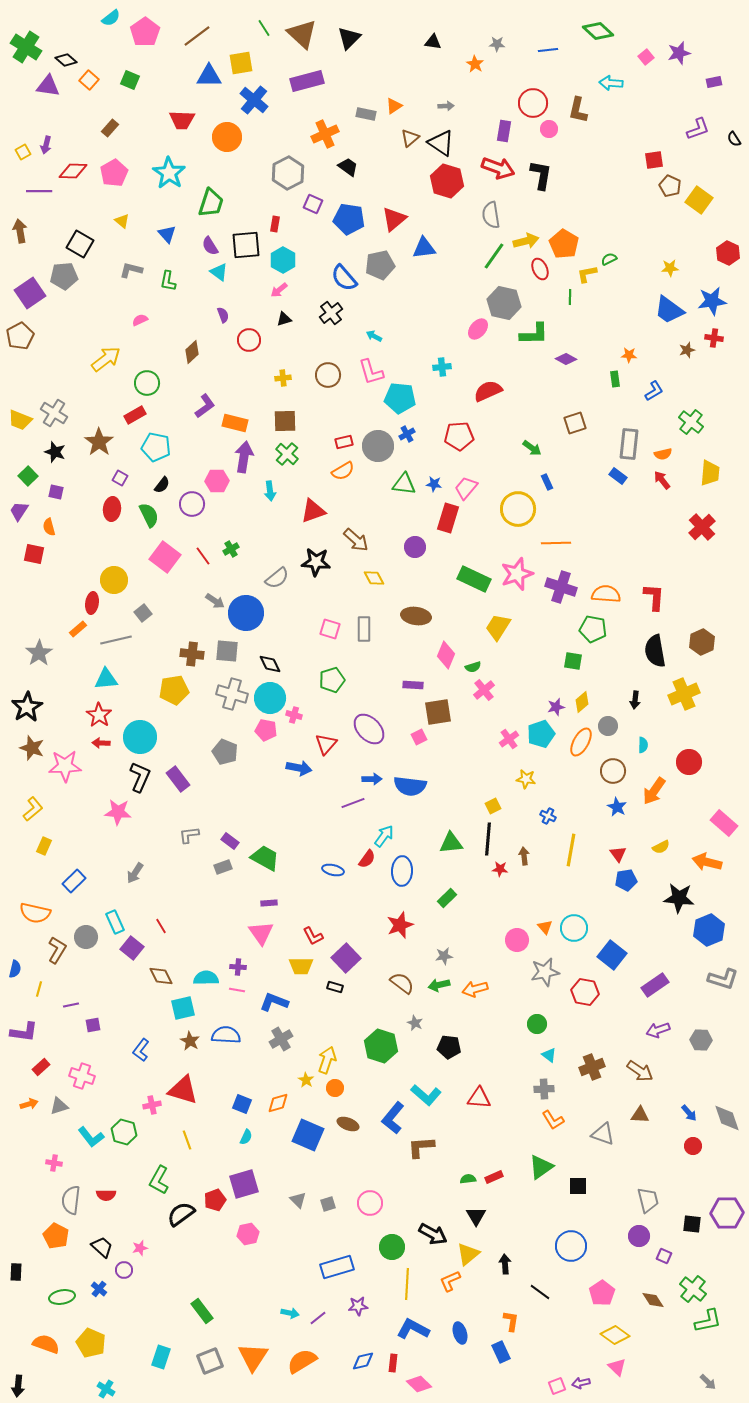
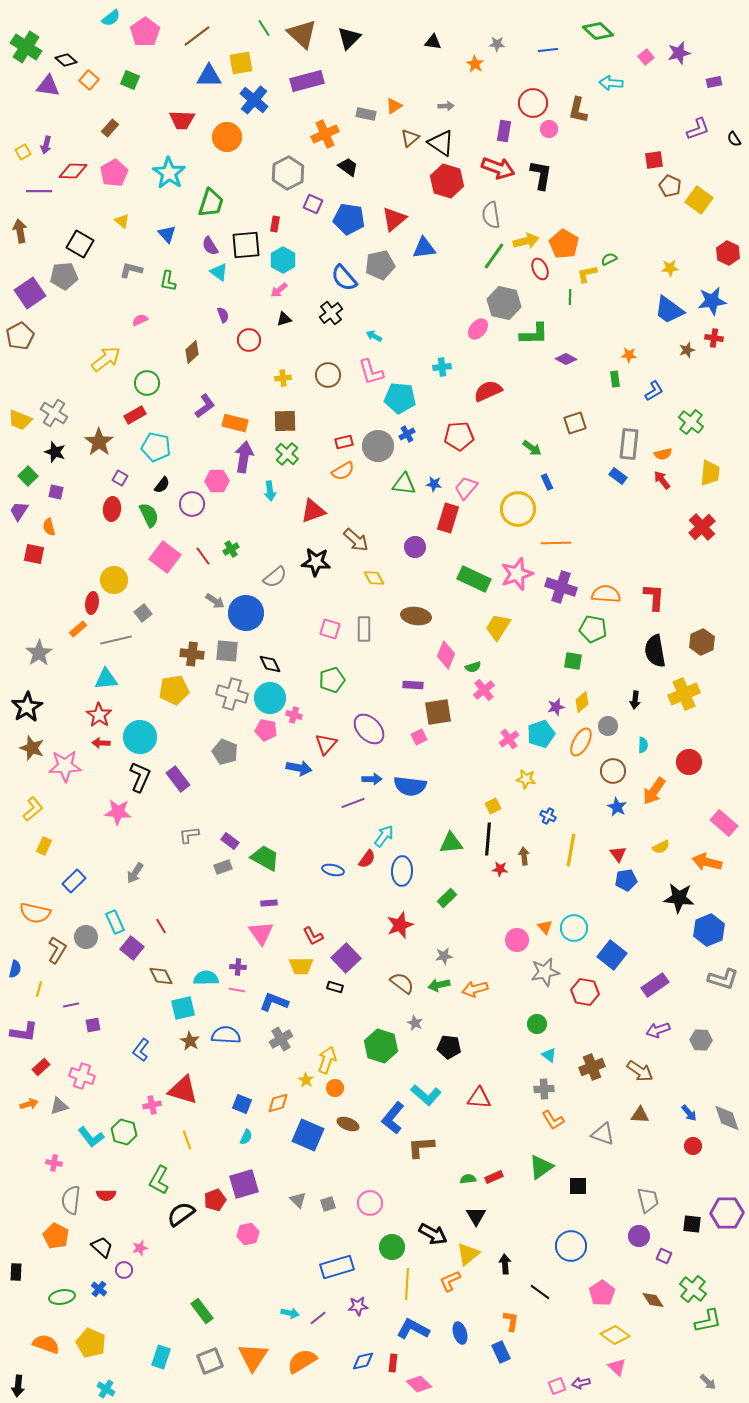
gray semicircle at (277, 578): moved 2 px left, 1 px up
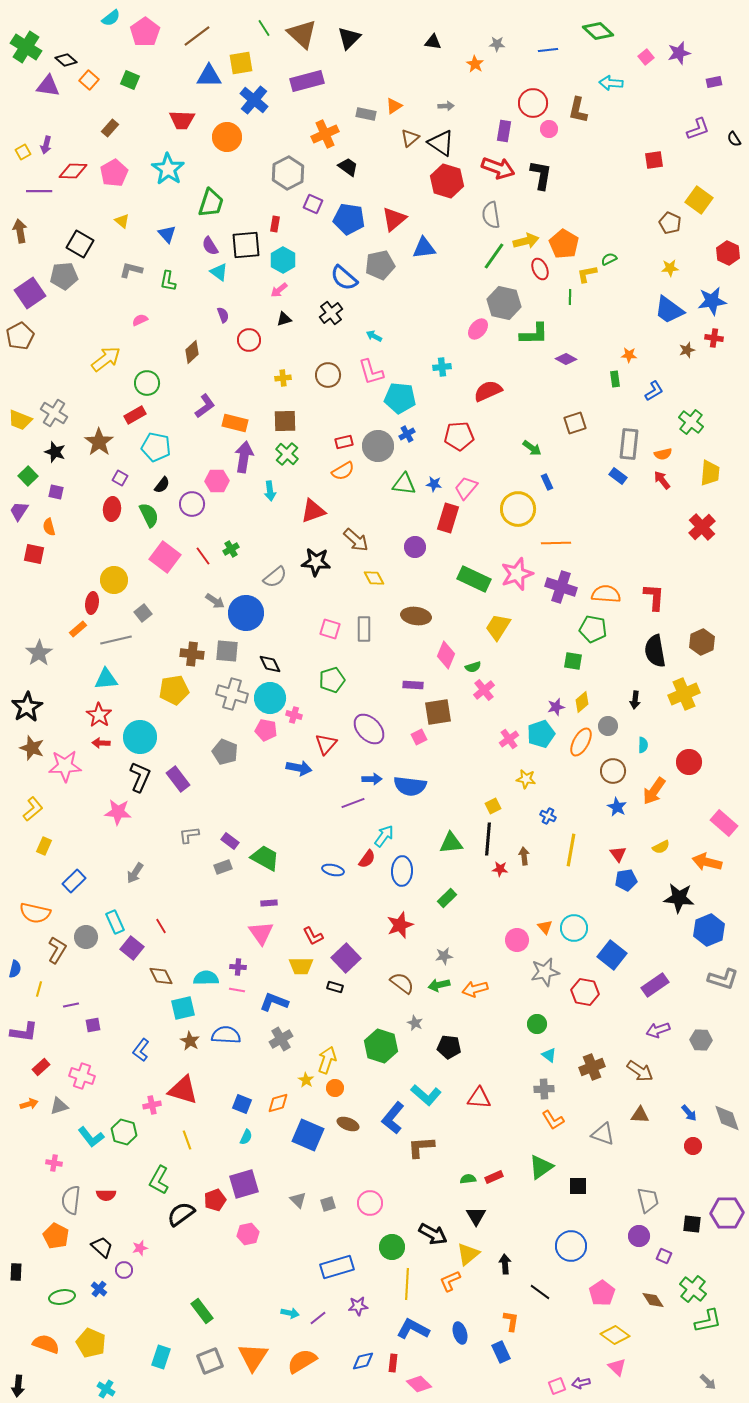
cyan star at (169, 173): moved 1 px left, 4 px up
brown pentagon at (670, 186): moved 37 px down
blue semicircle at (344, 278): rotated 8 degrees counterclockwise
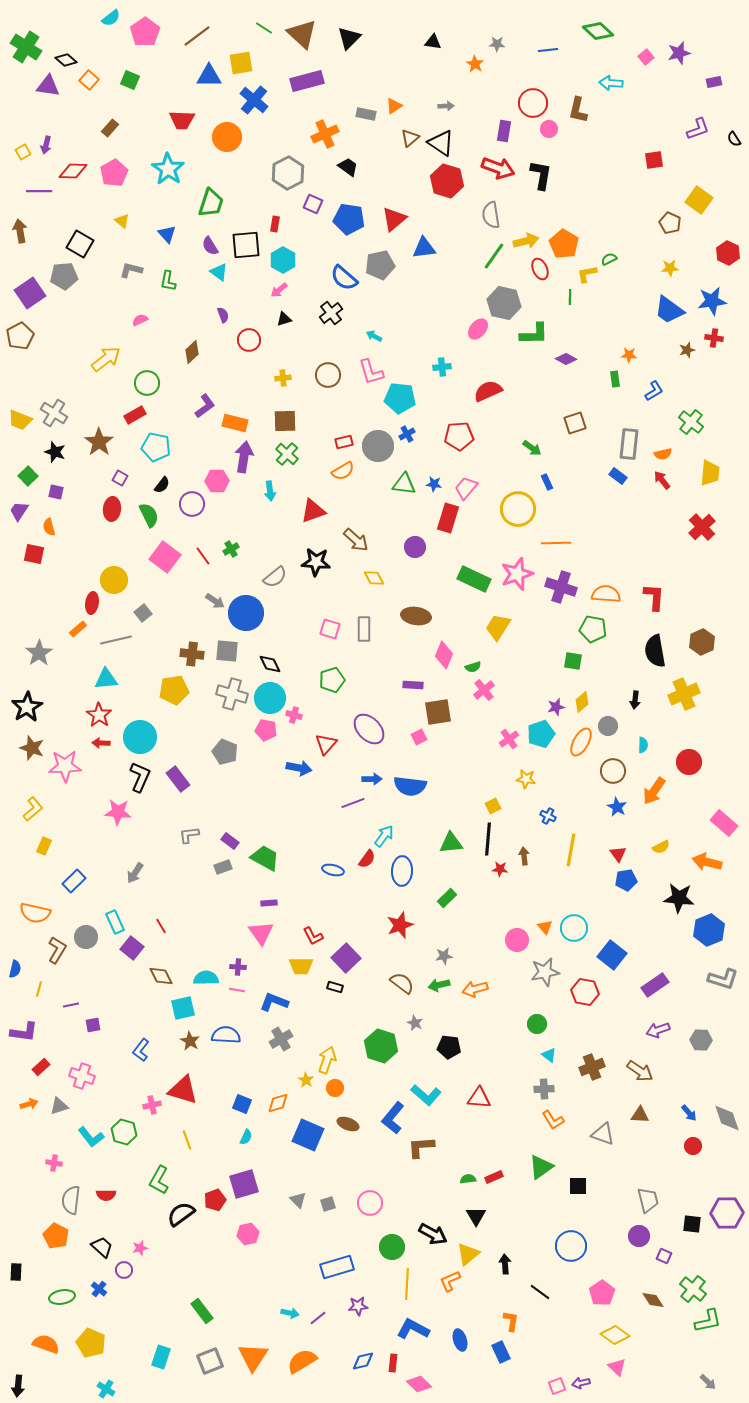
green line at (264, 28): rotated 24 degrees counterclockwise
pink diamond at (446, 655): moved 2 px left
blue ellipse at (460, 1333): moved 7 px down
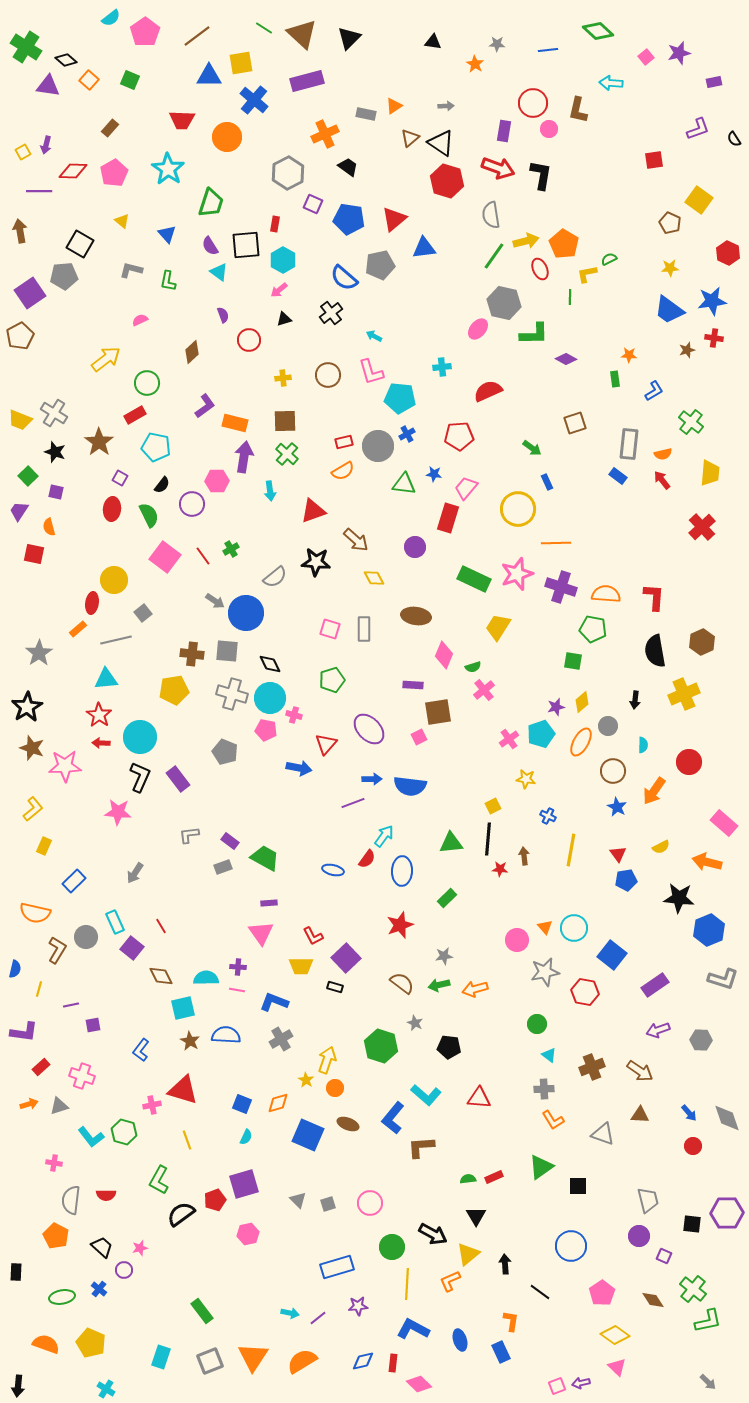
blue star at (434, 484): moved 10 px up
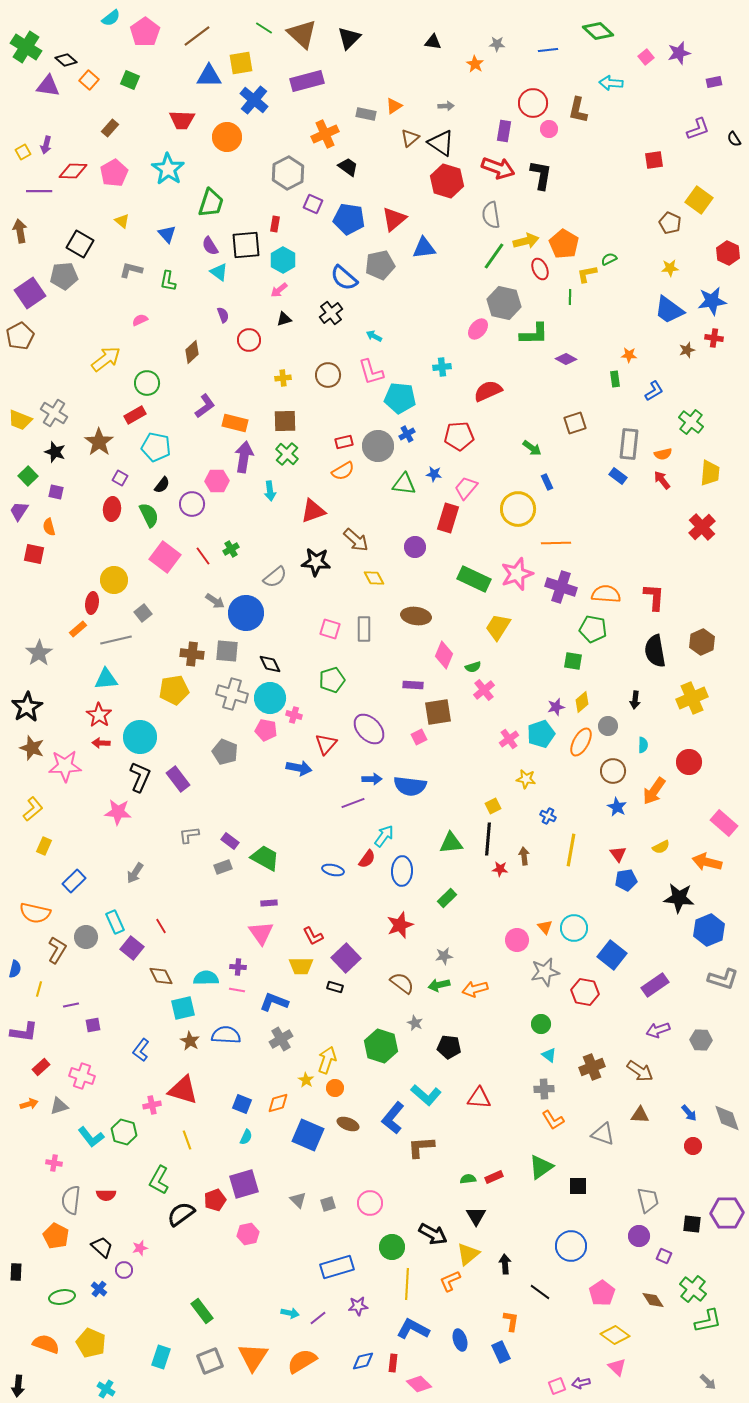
yellow cross at (684, 694): moved 8 px right, 4 px down
green circle at (537, 1024): moved 4 px right
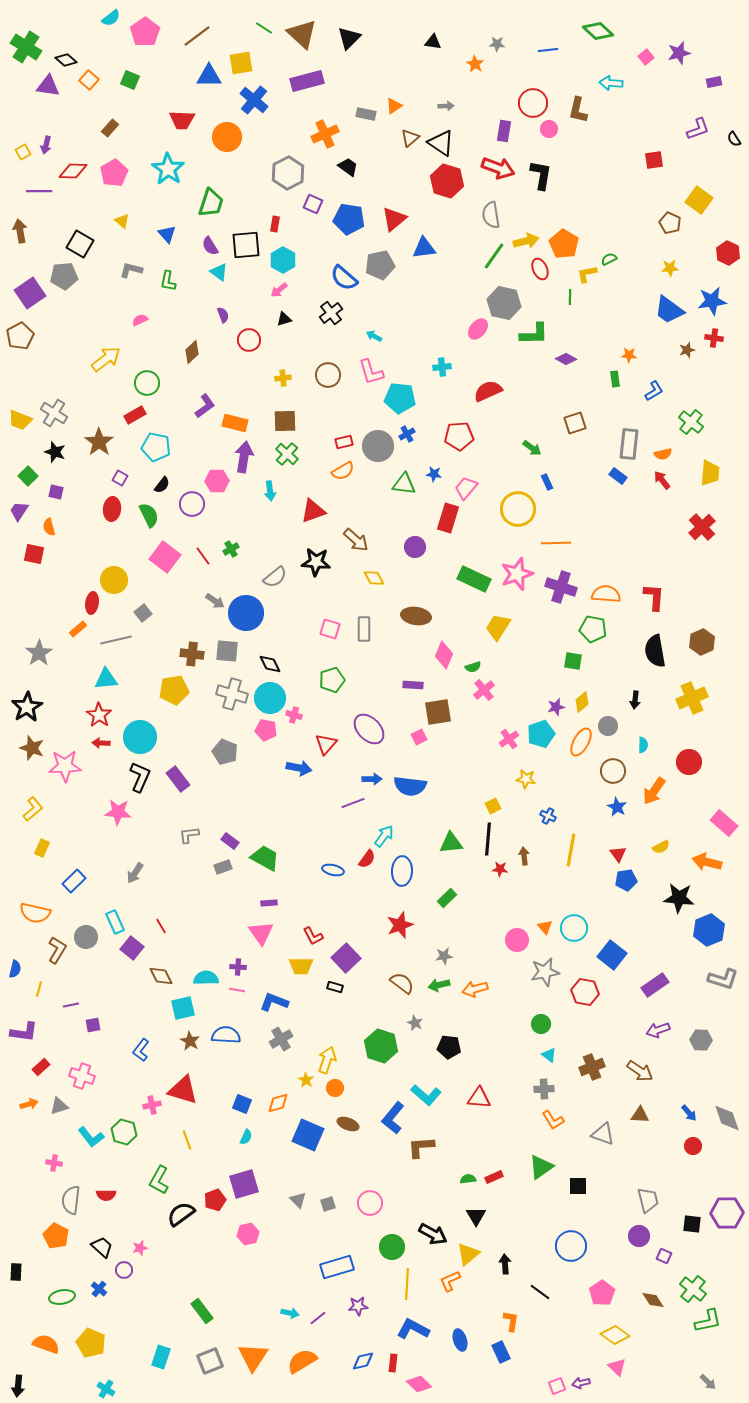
yellow rectangle at (44, 846): moved 2 px left, 2 px down
